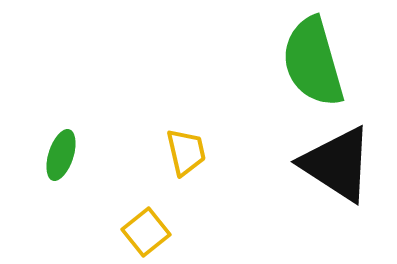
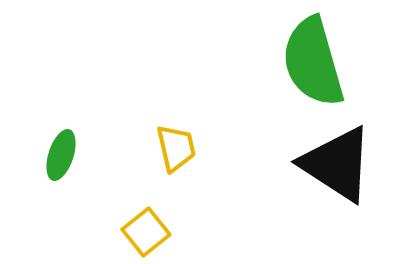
yellow trapezoid: moved 10 px left, 4 px up
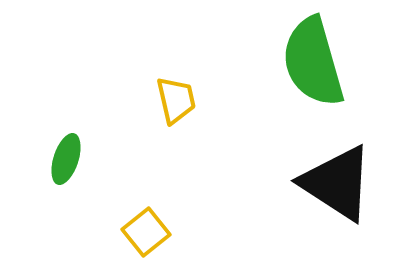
yellow trapezoid: moved 48 px up
green ellipse: moved 5 px right, 4 px down
black triangle: moved 19 px down
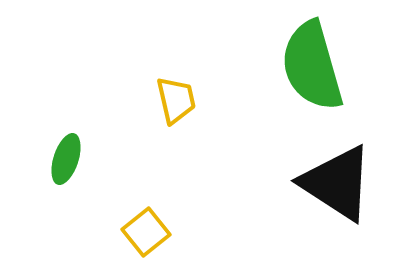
green semicircle: moved 1 px left, 4 px down
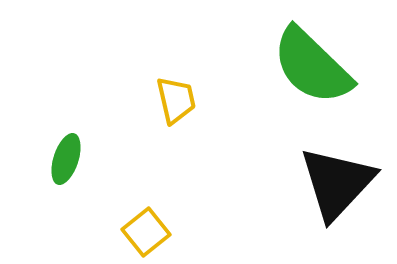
green semicircle: rotated 30 degrees counterclockwise
black triangle: rotated 40 degrees clockwise
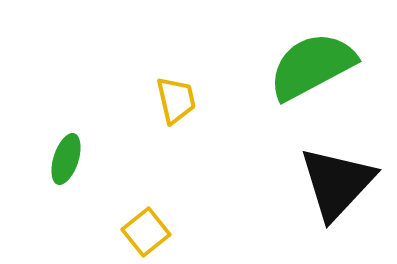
green semicircle: rotated 108 degrees clockwise
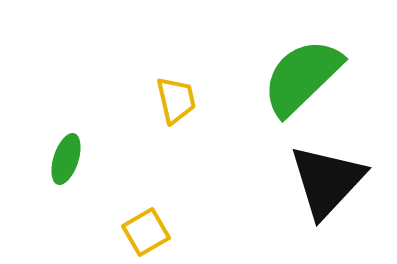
green semicircle: moved 10 px left, 11 px down; rotated 16 degrees counterclockwise
black triangle: moved 10 px left, 2 px up
yellow square: rotated 9 degrees clockwise
